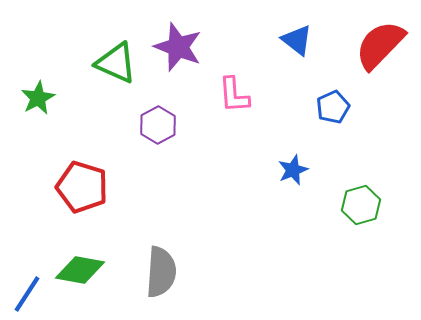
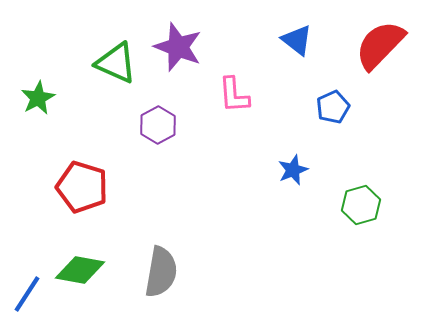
gray semicircle: rotated 6 degrees clockwise
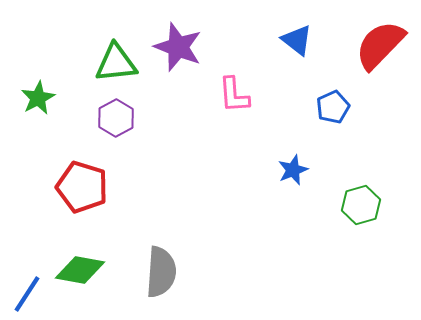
green triangle: rotated 30 degrees counterclockwise
purple hexagon: moved 42 px left, 7 px up
gray semicircle: rotated 6 degrees counterclockwise
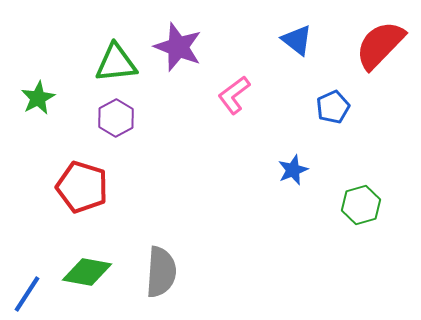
pink L-shape: rotated 57 degrees clockwise
green diamond: moved 7 px right, 2 px down
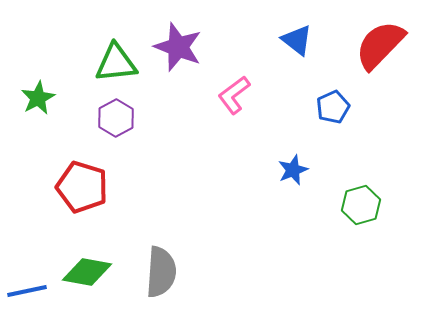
blue line: moved 3 px up; rotated 45 degrees clockwise
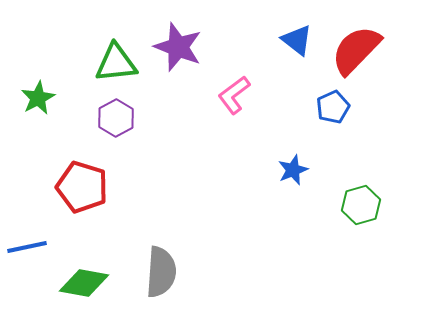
red semicircle: moved 24 px left, 5 px down
green diamond: moved 3 px left, 11 px down
blue line: moved 44 px up
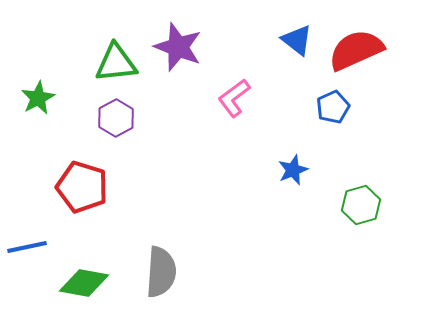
red semicircle: rotated 22 degrees clockwise
pink L-shape: moved 3 px down
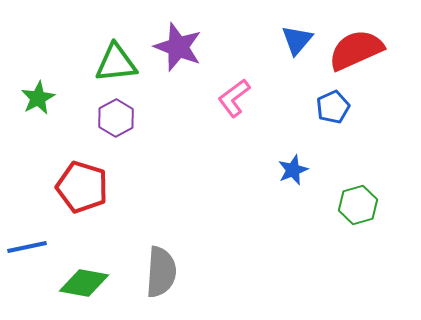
blue triangle: rotated 32 degrees clockwise
green hexagon: moved 3 px left
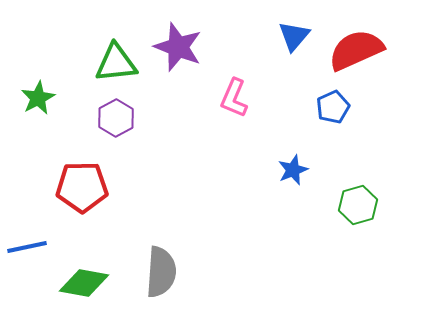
blue triangle: moved 3 px left, 4 px up
pink L-shape: rotated 30 degrees counterclockwise
red pentagon: rotated 18 degrees counterclockwise
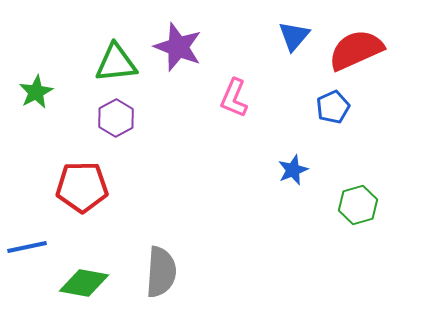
green star: moved 2 px left, 6 px up
